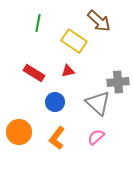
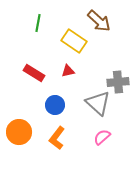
blue circle: moved 3 px down
pink semicircle: moved 6 px right
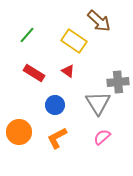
green line: moved 11 px left, 12 px down; rotated 30 degrees clockwise
red triangle: rotated 48 degrees clockwise
gray triangle: rotated 16 degrees clockwise
orange L-shape: rotated 25 degrees clockwise
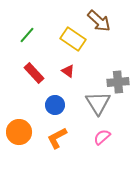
yellow rectangle: moved 1 px left, 2 px up
red rectangle: rotated 15 degrees clockwise
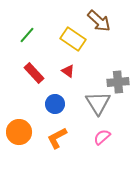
blue circle: moved 1 px up
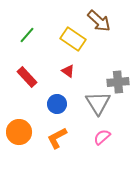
red rectangle: moved 7 px left, 4 px down
blue circle: moved 2 px right
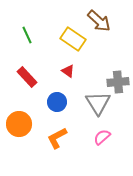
green line: rotated 66 degrees counterclockwise
blue circle: moved 2 px up
orange circle: moved 8 px up
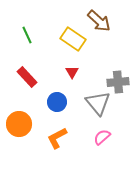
red triangle: moved 4 px right, 1 px down; rotated 24 degrees clockwise
gray triangle: rotated 8 degrees counterclockwise
